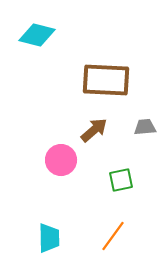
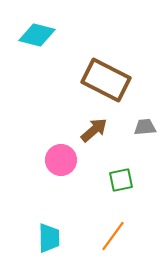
brown rectangle: rotated 24 degrees clockwise
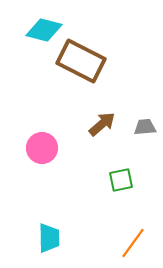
cyan diamond: moved 7 px right, 5 px up
brown rectangle: moved 25 px left, 19 px up
brown arrow: moved 8 px right, 6 px up
pink circle: moved 19 px left, 12 px up
orange line: moved 20 px right, 7 px down
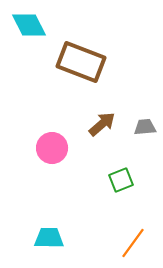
cyan diamond: moved 15 px left, 5 px up; rotated 48 degrees clockwise
brown rectangle: moved 1 px down; rotated 6 degrees counterclockwise
pink circle: moved 10 px right
green square: rotated 10 degrees counterclockwise
cyan trapezoid: rotated 88 degrees counterclockwise
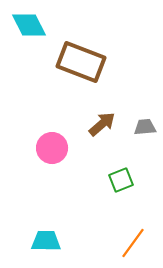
cyan trapezoid: moved 3 px left, 3 px down
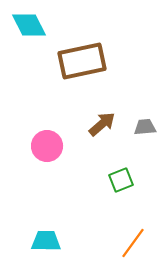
brown rectangle: moved 1 px right, 1 px up; rotated 33 degrees counterclockwise
pink circle: moved 5 px left, 2 px up
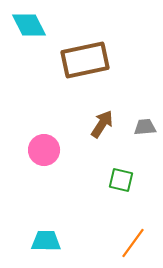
brown rectangle: moved 3 px right, 1 px up
brown arrow: rotated 16 degrees counterclockwise
pink circle: moved 3 px left, 4 px down
green square: rotated 35 degrees clockwise
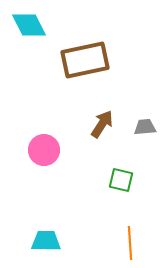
orange line: moved 3 px left; rotated 40 degrees counterclockwise
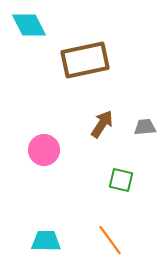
orange line: moved 20 px left, 3 px up; rotated 32 degrees counterclockwise
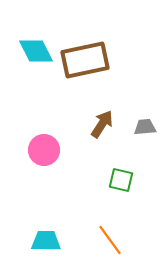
cyan diamond: moved 7 px right, 26 px down
